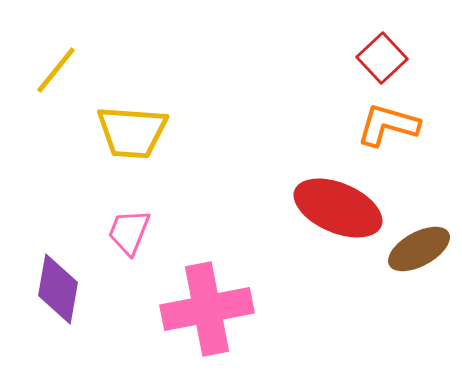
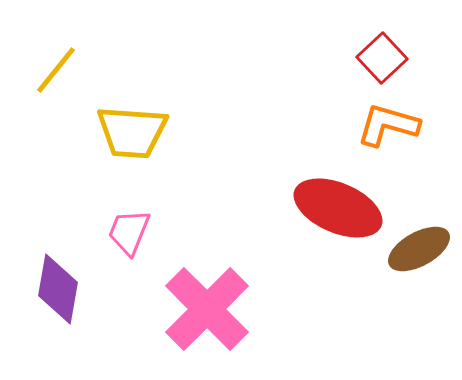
pink cross: rotated 34 degrees counterclockwise
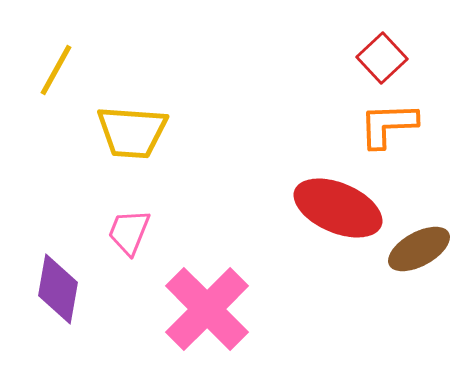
yellow line: rotated 10 degrees counterclockwise
orange L-shape: rotated 18 degrees counterclockwise
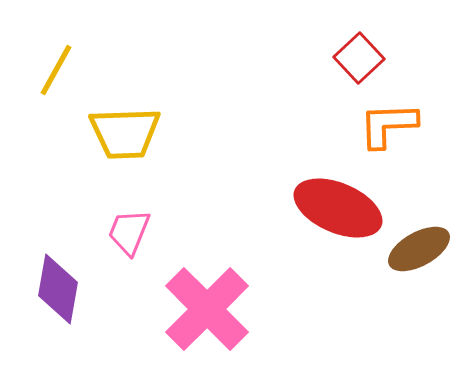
red square: moved 23 px left
yellow trapezoid: moved 7 px left, 1 px down; rotated 6 degrees counterclockwise
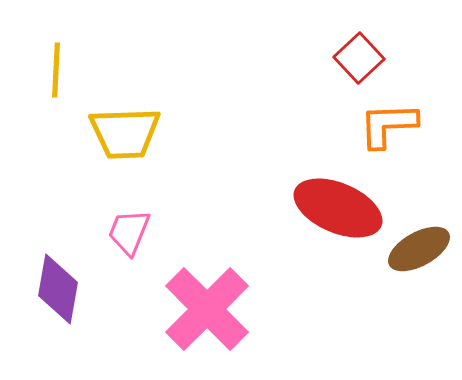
yellow line: rotated 26 degrees counterclockwise
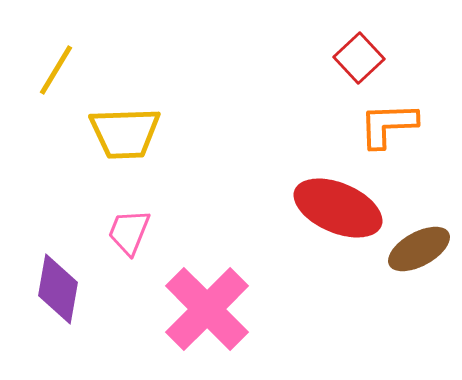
yellow line: rotated 28 degrees clockwise
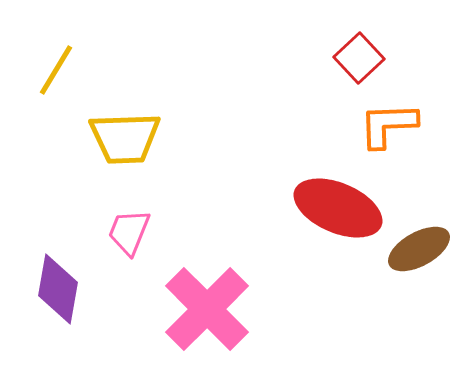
yellow trapezoid: moved 5 px down
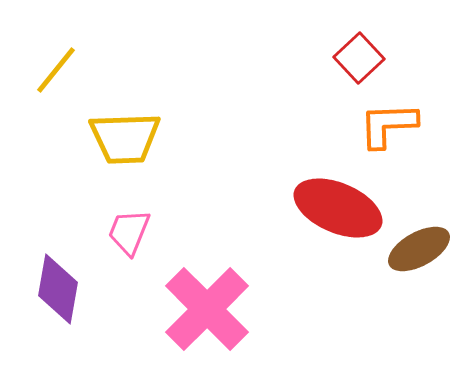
yellow line: rotated 8 degrees clockwise
